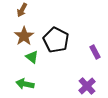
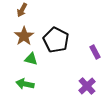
green triangle: moved 1 px left, 2 px down; rotated 24 degrees counterclockwise
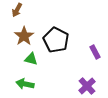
brown arrow: moved 5 px left
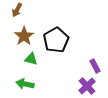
black pentagon: rotated 15 degrees clockwise
purple rectangle: moved 14 px down
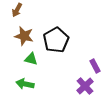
brown star: rotated 24 degrees counterclockwise
purple cross: moved 2 px left
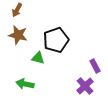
brown star: moved 6 px left, 1 px up
black pentagon: rotated 10 degrees clockwise
green triangle: moved 7 px right, 1 px up
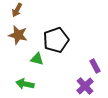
green triangle: moved 1 px left, 1 px down
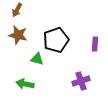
purple rectangle: moved 22 px up; rotated 32 degrees clockwise
purple cross: moved 4 px left, 5 px up; rotated 24 degrees clockwise
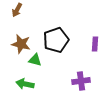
brown star: moved 3 px right, 9 px down
green triangle: moved 2 px left, 1 px down
purple cross: rotated 12 degrees clockwise
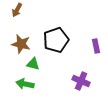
purple rectangle: moved 1 px right, 2 px down; rotated 16 degrees counterclockwise
green triangle: moved 2 px left, 4 px down
purple cross: rotated 30 degrees clockwise
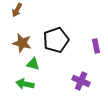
brown star: moved 1 px right, 1 px up
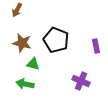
black pentagon: rotated 30 degrees counterclockwise
